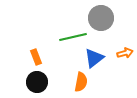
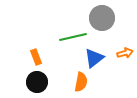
gray circle: moved 1 px right
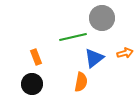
black circle: moved 5 px left, 2 px down
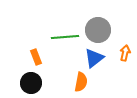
gray circle: moved 4 px left, 12 px down
green line: moved 8 px left; rotated 8 degrees clockwise
orange arrow: rotated 63 degrees counterclockwise
black circle: moved 1 px left, 1 px up
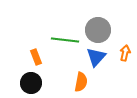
green line: moved 3 px down; rotated 12 degrees clockwise
blue triangle: moved 2 px right, 1 px up; rotated 10 degrees counterclockwise
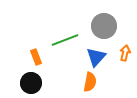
gray circle: moved 6 px right, 4 px up
green line: rotated 28 degrees counterclockwise
orange semicircle: moved 9 px right
